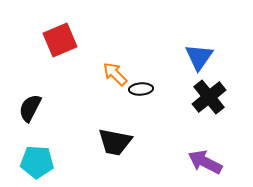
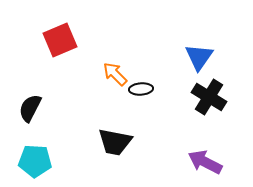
black cross: rotated 20 degrees counterclockwise
cyan pentagon: moved 2 px left, 1 px up
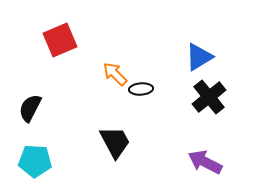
blue triangle: rotated 24 degrees clockwise
black cross: rotated 20 degrees clockwise
black trapezoid: rotated 129 degrees counterclockwise
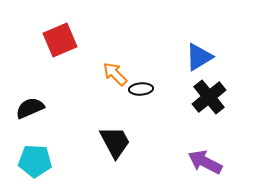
black semicircle: rotated 40 degrees clockwise
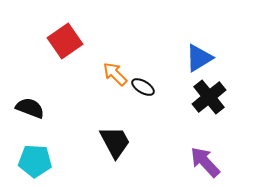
red square: moved 5 px right, 1 px down; rotated 12 degrees counterclockwise
blue triangle: moved 1 px down
black ellipse: moved 2 px right, 2 px up; rotated 35 degrees clockwise
black semicircle: rotated 44 degrees clockwise
purple arrow: rotated 20 degrees clockwise
